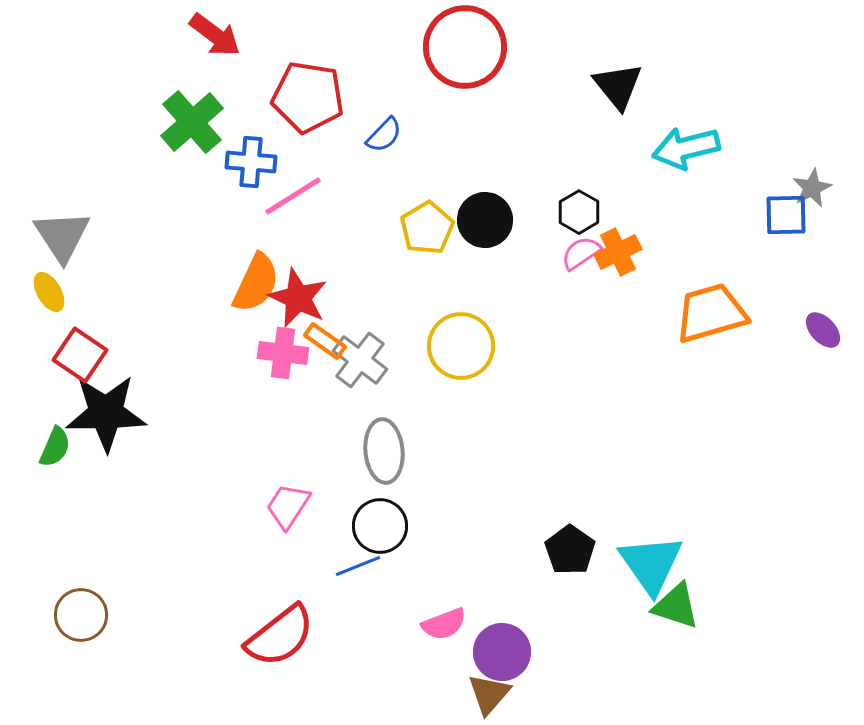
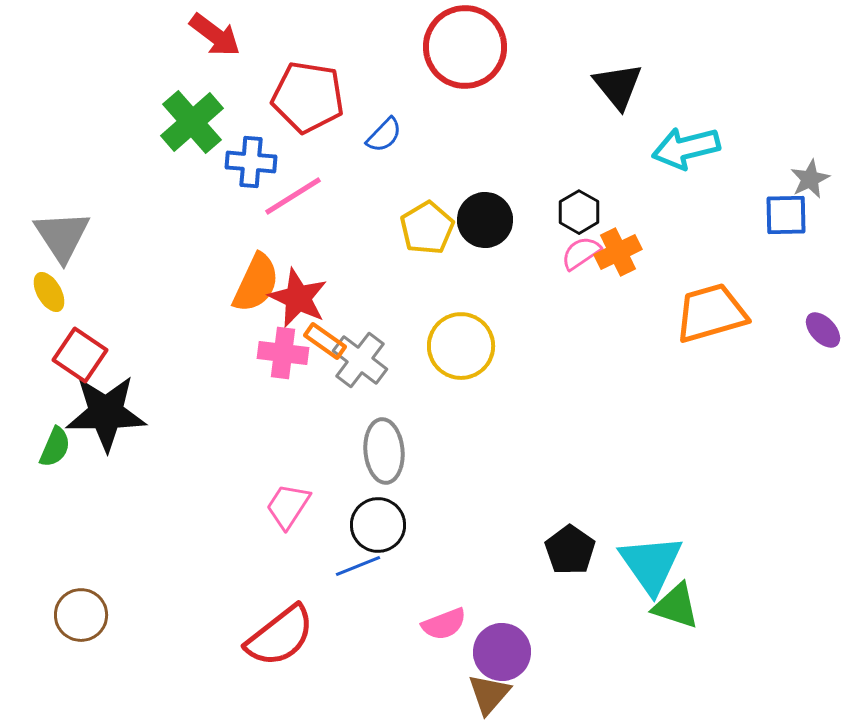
gray star at (812, 188): moved 2 px left, 9 px up
black circle at (380, 526): moved 2 px left, 1 px up
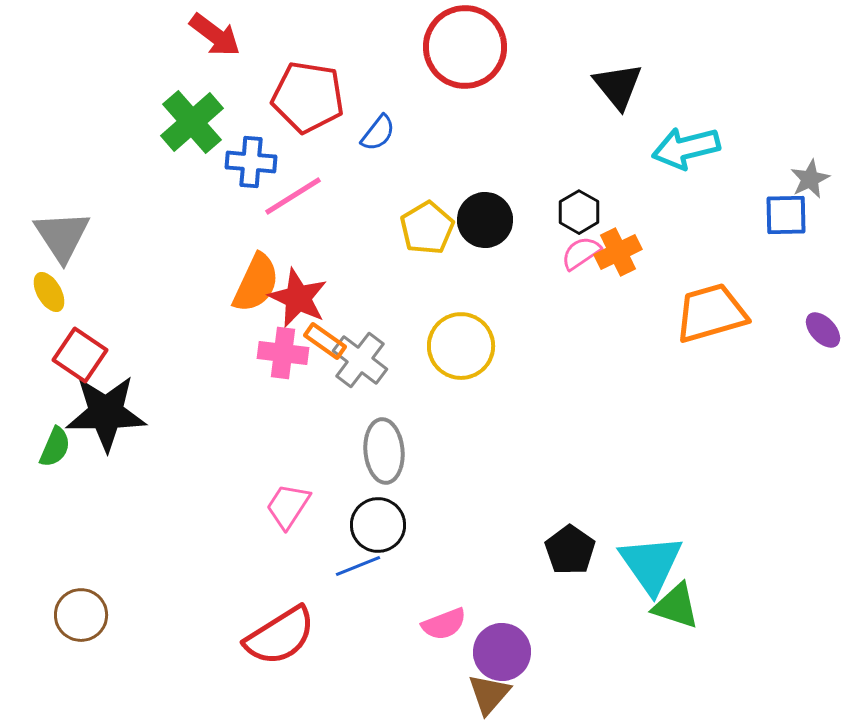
blue semicircle at (384, 135): moved 6 px left, 2 px up; rotated 6 degrees counterclockwise
red semicircle at (280, 636): rotated 6 degrees clockwise
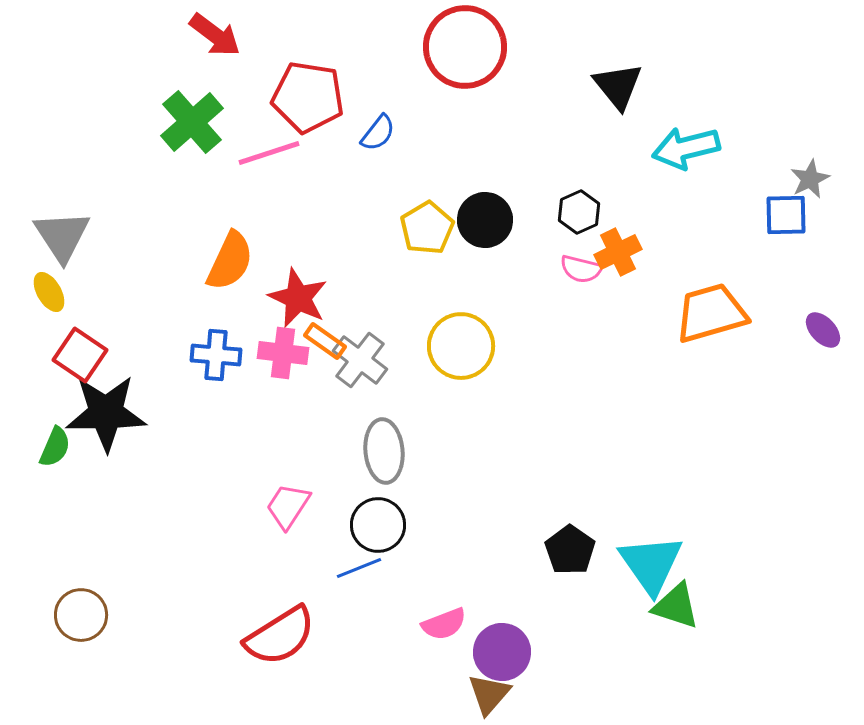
blue cross at (251, 162): moved 35 px left, 193 px down
pink line at (293, 196): moved 24 px left, 43 px up; rotated 14 degrees clockwise
black hexagon at (579, 212): rotated 6 degrees clockwise
pink semicircle at (581, 253): moved 16 px down; rotated 132 degrees counterclockwise
orange semicircle at (256, 283): moved 26 px left, 22 px up
blue line at (358, 566): moved 1 px right, 2 px down
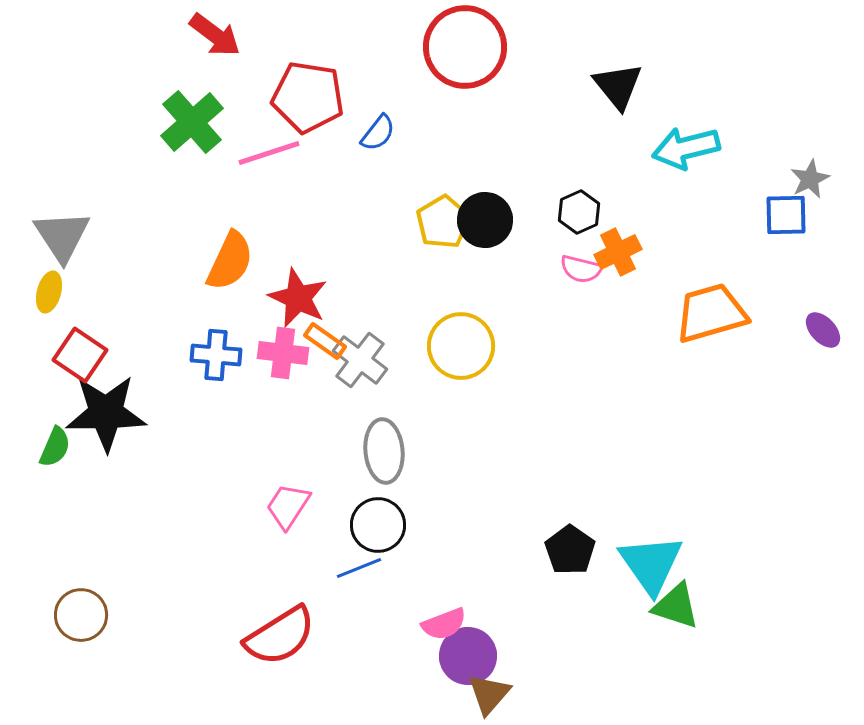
yellow pentagon at (427, 228): moved 16 px right, 6 px up
yellow ellipse at (49, 292): rotated 45 degrees clockwise
purple circle at (502, 652): moved 34 px left, 4 px down
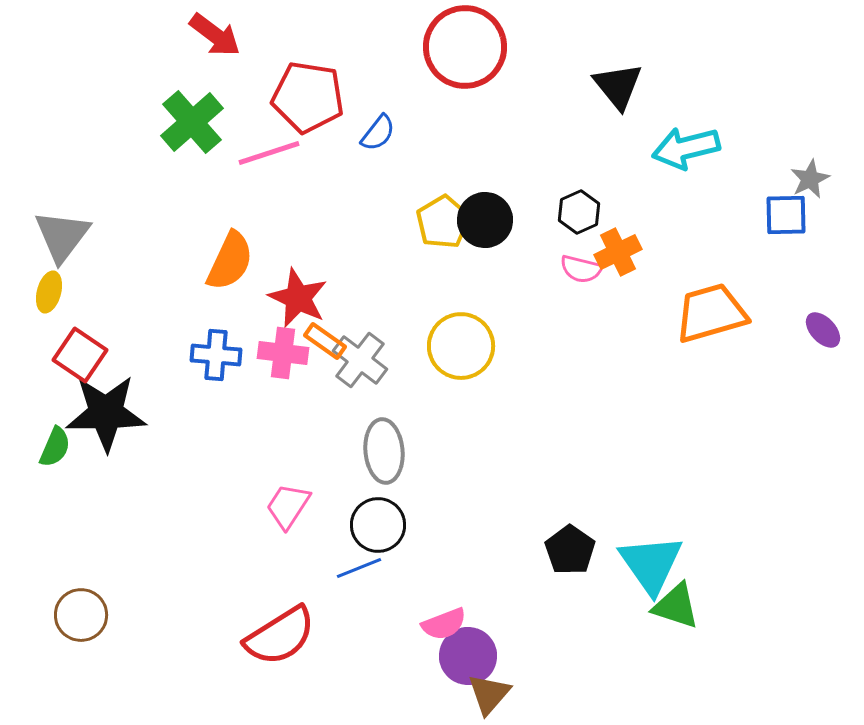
gray triangle at (62, 236): rotated 10 degrees clockwise
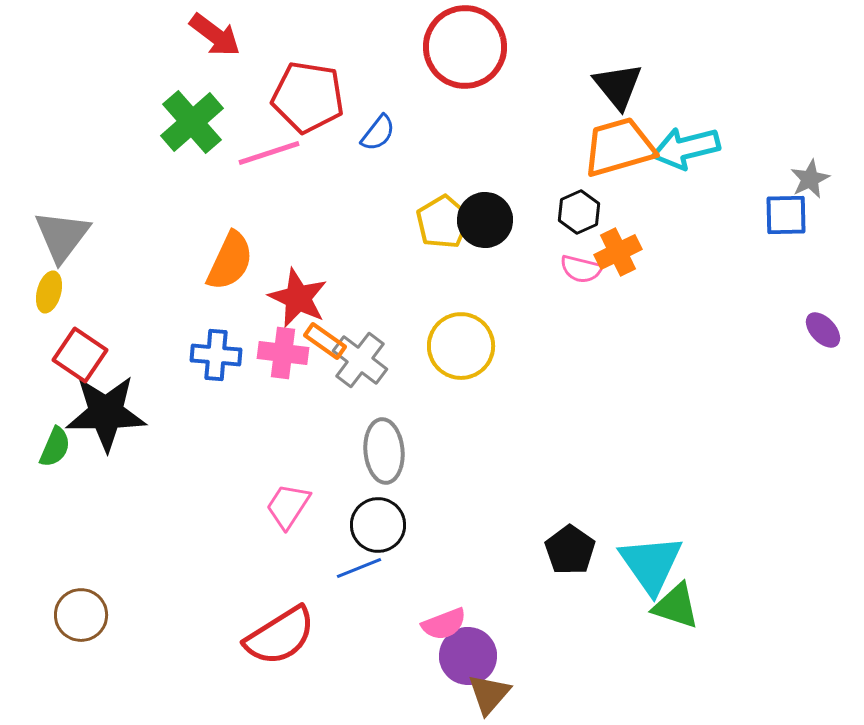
orange trapezoid at (711, 313): moved 92 px left, 166 px up
